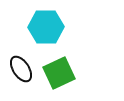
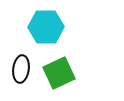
black ellipse: rotated 40 degrees clockwise
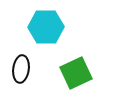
green square: moved 17 px right
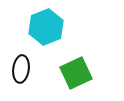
cyan hexagon: rotated 20 degrees counterclockwise
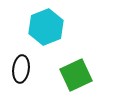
green square: moved 2 px down
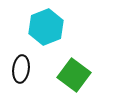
green square: moved 2 px left; rotated 28 degrees counterclockwise
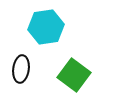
cyan hexagon: rotated 12 degrees clockwise
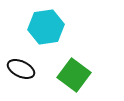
black ellipse: rotated 72 degrees counterclockwise
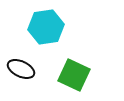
green square: rotated 12 degrees counterclockwise
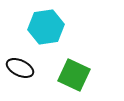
black ellipse: moved 1 px left, 1 px up
